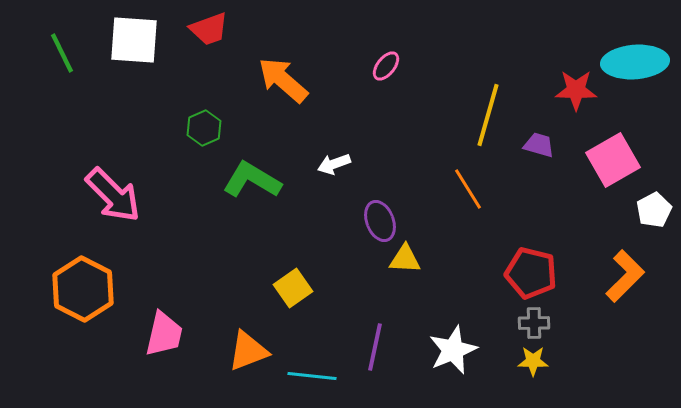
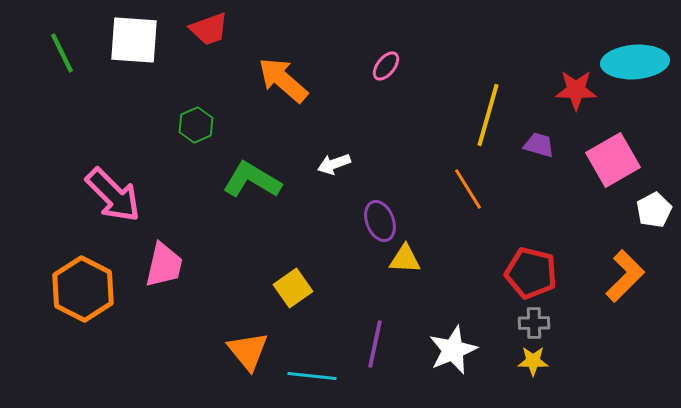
green hexagon: moved 8 px left, 3 px up
pink trapezoid: moved 69 px up
purple line: moved 3 px up
orange triangle: rotated 48 degrees counterclockwise
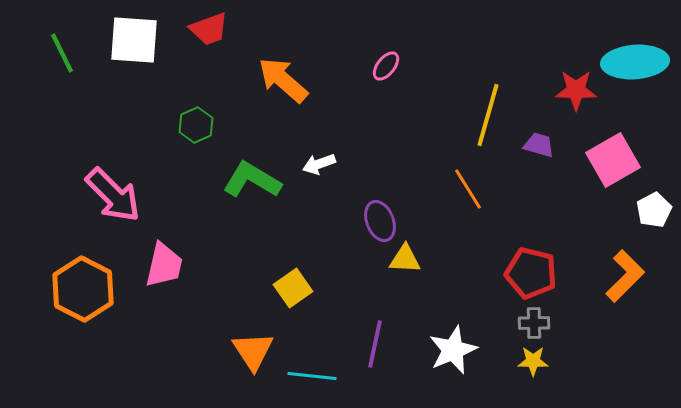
white arrow: moved 15 px left
orange triangle: moved 5 px right; rotated 6 degrees clockwise
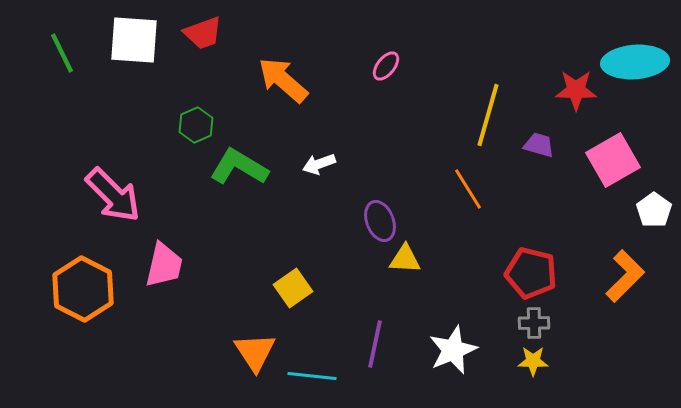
red trapezoid: moved 6 px left, 4 px down
green L-shape: moved 13 px left, 13 px up
white pentagon: rotated 8 degrees counterclockwise
orange triangle: moved 2 px right, 1 px down
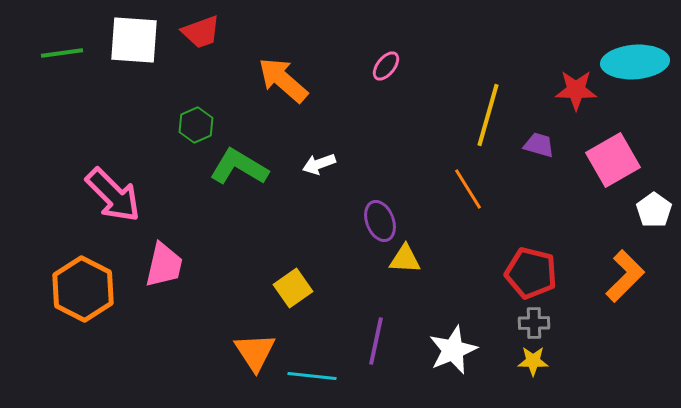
red trapezoid: moved 2 px left, 1 px up
green line: rotated 72 degrees counterclockwise
purple line: moved 1 px right, 3 px up
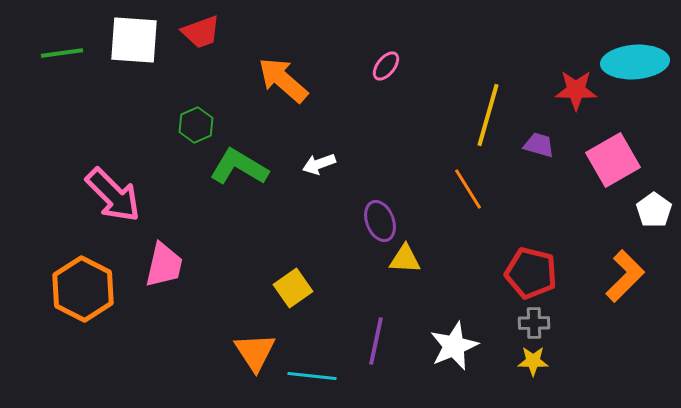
white star: moved 1 px right, 4 px up
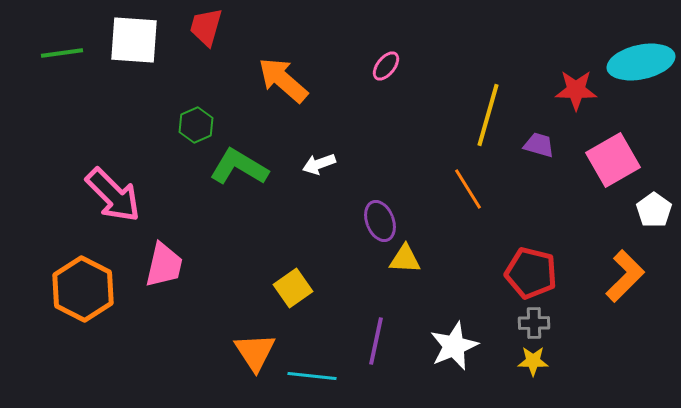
red trapezoid: moved 5 px right, 5 px up; rotated 126 degrees clockwise
cyan ellipse: moved 6 px right; rotated 8 degrees counterclockwise
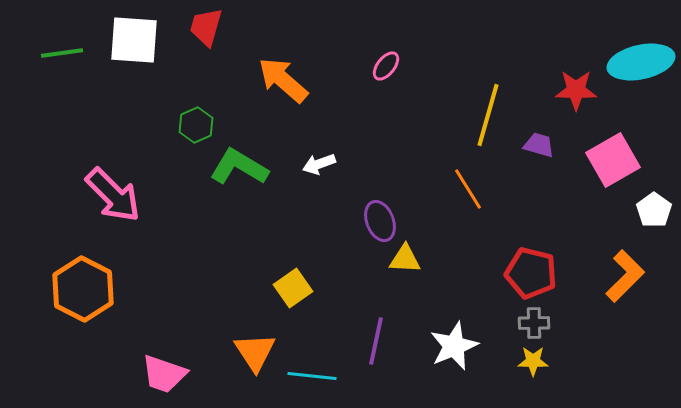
pink trapezoid: moved 109 px down; rotated 96 degrees clockwise
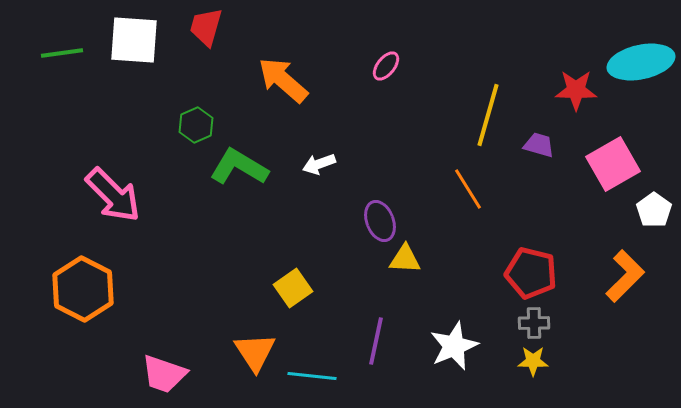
pink square: moved 4 px down
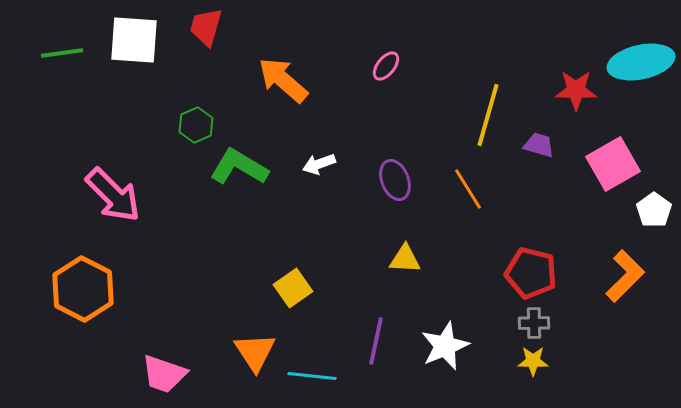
purple ellipse: moved 15 px right, 41 px up
white star: moved 9 px left
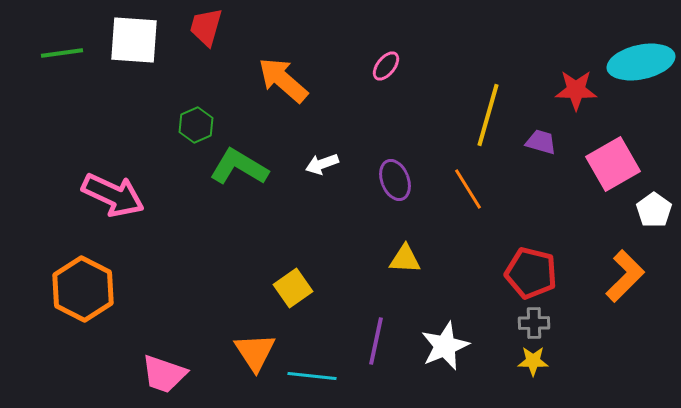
purple trapezoid: moved 2 px right, 3 px up
white arrow: moved 3 px right
pink arrow: rotated 20 degrees counterclockwise
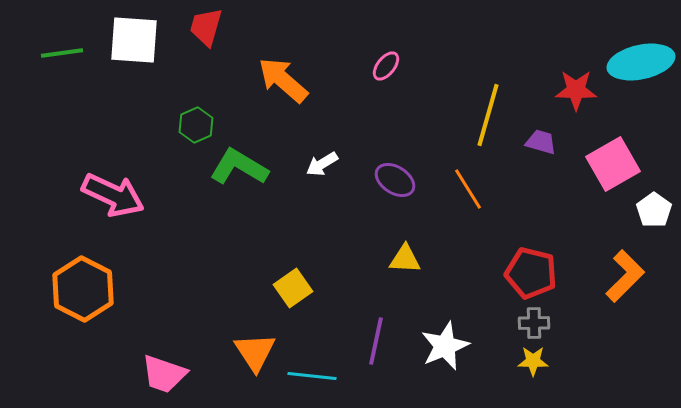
white arrow: rotated 12 degrees counterclockwise
purple ellipse: rotated 36 degrees counterclockwise
